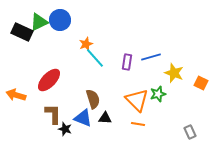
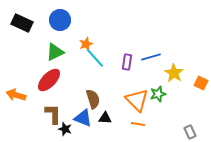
green triangle: moved 16 px right, 30 px down
black rectangle: moved 9 px up
yellow star: rotated 12 degrees clockwise
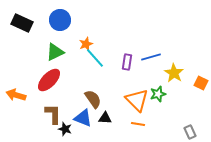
brown semicircle: rotated 18 degrees counterclockwise
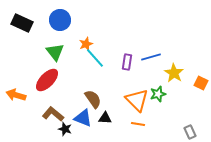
green triangle: rotated 42 degrees counterclockwise
red ellipse: moved 2 px left
brown L-shape: rotated 50 degrees counterclockwise
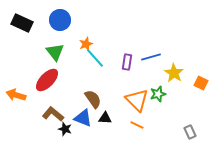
orange line: moved 1 px left, 1 px down; rotated 16 degrees clockwise
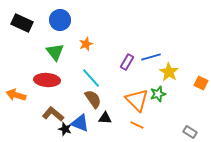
cyan line: moved 4 px left, 20 px down
purple rectangle: rotated 21 degrees clockwise
yellow star: moved 5 px left, 1 px up
red ellipse: rotated 50 degrees clockwise
blue triangle: moved 3 px left, 5 px down
gray rectangle: rotated 32 degrees counterclockwise
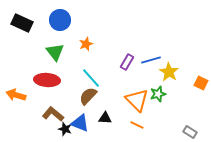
blue line: moved 3 px down
brown semicircle: moved 5 px left, 3 px up; rotated 102 degrees counterclockwise
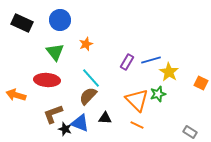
brown L-shape: rotated 60 degrees counterclockwise
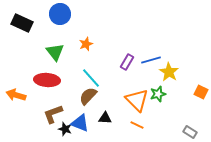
blue circle: moved 6 px up
orange square: moved 9 px down
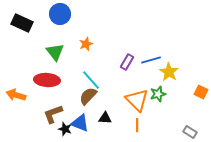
cyan line: moved 2 px down
orange line: rotated 64 degrees clockwise
